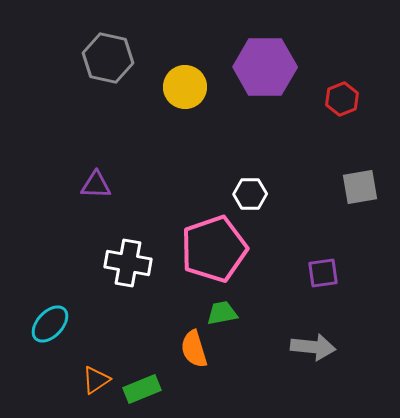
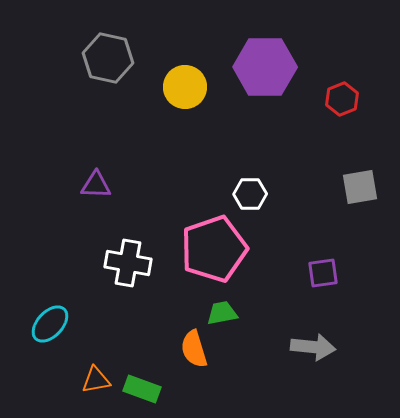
orange triangle: rotated 24 degrees clockwise
green rectangle: rotated 42 degrees clockwise
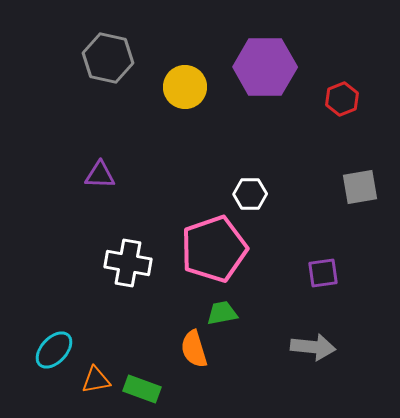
purple triangle: moved 4 px right, 10 px up
cyan ellipse: moved 4 px right, 26 px down
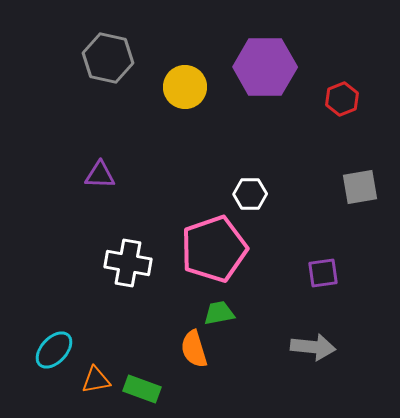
green trapezoid: moved 3 px left
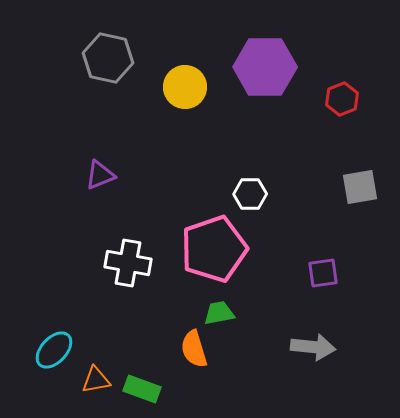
purple triangle: rotated 24 degrees counterclockwise
